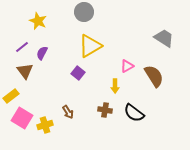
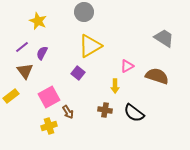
brown semicircle: moved 3 px right; rotated 40 degrees counterclockwise
pink square: moved 27 px right, 21 px up; rotated 30 degrees clockwise
yellow cross: moved 4 px right, 1 px down
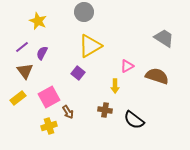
yellow rectangle: moved 7 px right, 2 px down
black semicircle: moved 7 px down
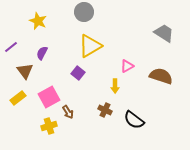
gray trapezoid: moved 5 px up
purple line: moved 11 px left
brown semicircle: moved 4 px right
brown cross: rotated 16 degrees clockwise
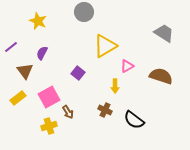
yellow triangle: moved 15 px right
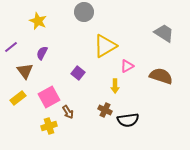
black semicircle: moved 6 px left; rotated 45 degrees counterclockwise
